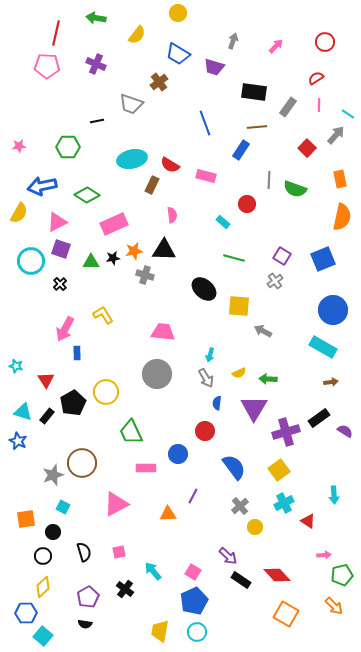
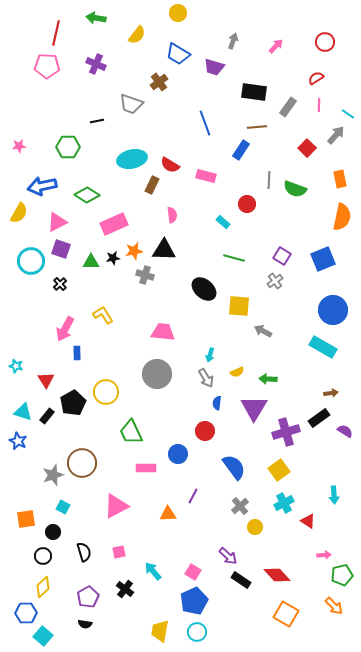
yellow semicircle at (239, 373): moved 2 px left, 1 px up
brown arrow at (331, 382): moved 11 px down
pink triangle at (116, 504): moved 2 px down
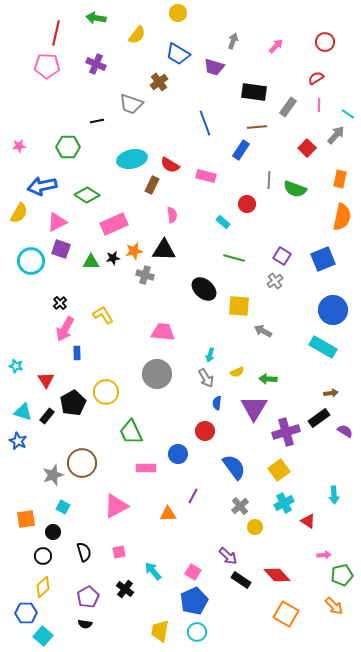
orange rectangle at (340, 179): rotated 24 degrees clockwise
black cross at (60, 284): moved 19 px down
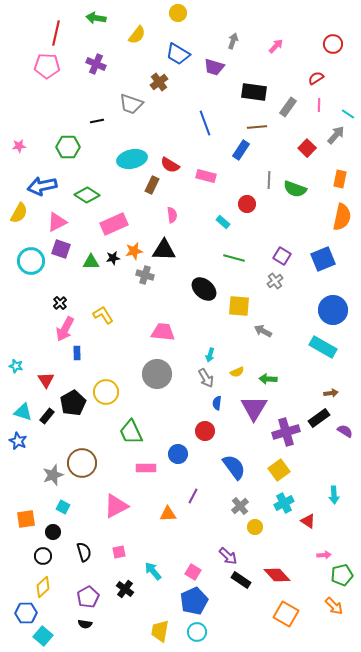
red circle at (325, 42): moved 8 px right, 2 px down
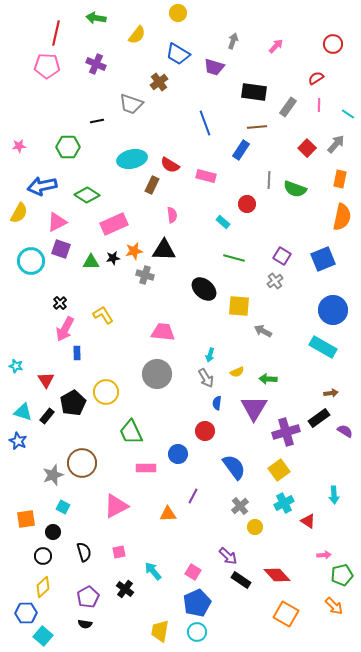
gray arrow at (336, 135): moved 9 px down
blue pentagon at (194, 601): moved 3 px right, 2 px down
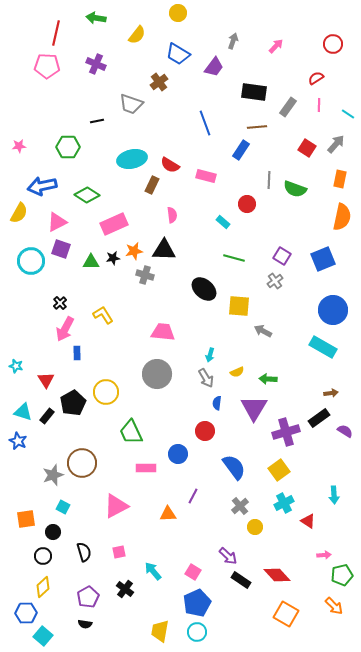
purple trapezoid at (214, 67): rotated 70 degrees counterclockwise
red square at (307, 148): rotated 12 degrees counterclockwise
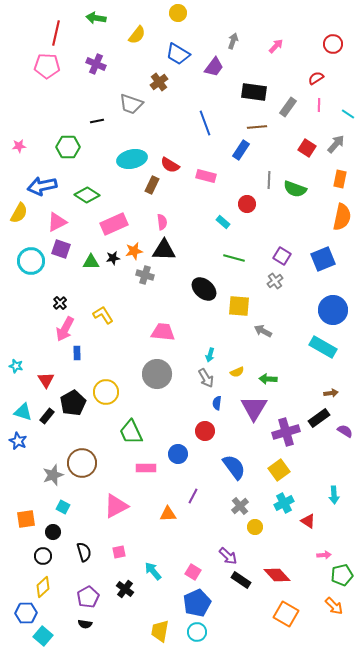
pink semicircle at (172, 215): moved 10 px left, 7 px down
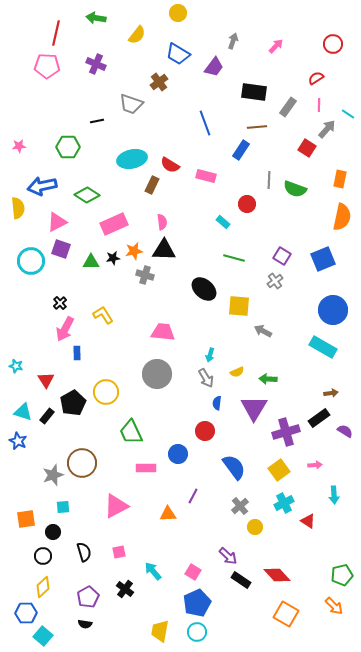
gray arrow at (336, 144): moved 9 px left, 15 px up
yellow semicircle at (19, 213): moved 1 px left, 5 px up; rotated 35 degrees counterclockwise
cyan square at (63, 507): rotated 32 degrees counterclockwise
pink arrow at (324, 555): moved 9 px left, 90 px up
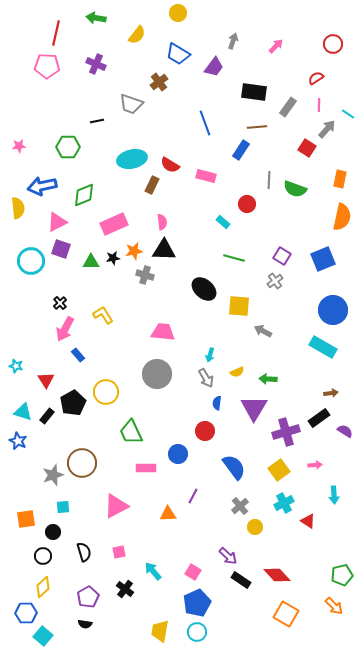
green diamond at (87, 195): moved 3 px left; rotated 55 degrees counterclockwise
blue rectangle at (77, 353): moved 1 px right, 2 px down; rotated 40 degrees counterclockwise
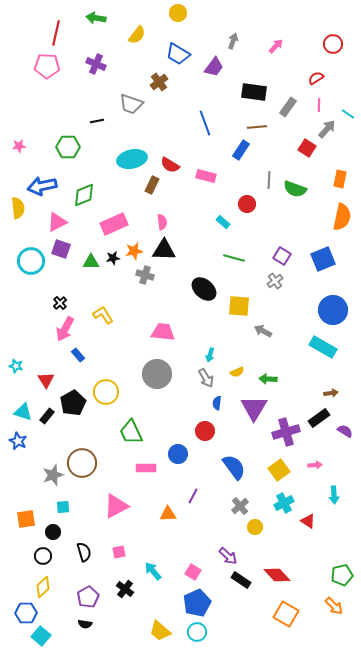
yellow trapezoid at (160, 631): rotated 60 degrees counterclockwise
cyan square at (43, 636): moved 2 px left
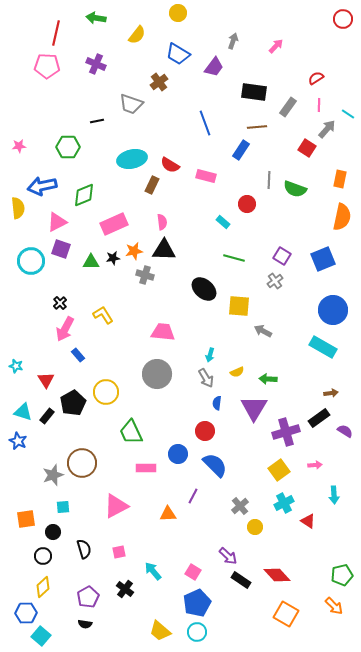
red circle at (333, 44): moved 10 px right, 25 px up
blue semicircle at (234, 467): moved 19 px left, 2 px up; rotated 8 degrees counterclockwise
black semicircle at (84, 552): moved 3 px up
